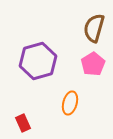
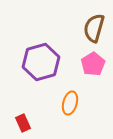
purple hexagon: moved 3 px right, 1 px down
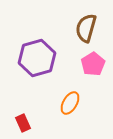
brown semicircle: moved 8 px left
purple hexagon: moved 4 px left, 4 px up
orange ellipse: rotated 15 degrees clockwise
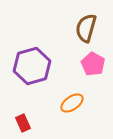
purple hexagon: moved 5 px left, 8 px down
pink pentagon: rotated 10 degrees counterclockwise
orange ellipse: moved 2 px right; rotated 25 degrees clockwise
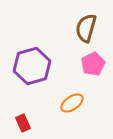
pink pentagon: rotated 15 degrees clockwise
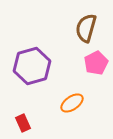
pink pentagon: moved 3 px right, 1 px up
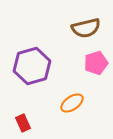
brown semicircle: rotated 120 degrees counterclockwise
pink pentagon: rotated 10 degrees clockwise
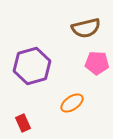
pink pentagon: moved 1 px right; rotated 20 degrees clockwise
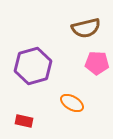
purple hexagon: moved 1 px right
orange ellipse: rotated 65 degrees clockwise
red rectangle: moved 1 px right, 2 px up; rotated 54 degrees counterclockwise
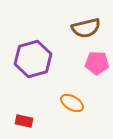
purple hexagon: moved 7 px up
